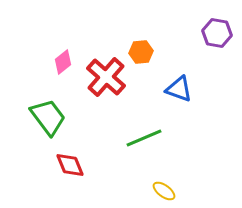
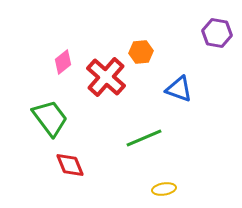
green trapezoid: moved 2 px right, 1 px down
yellow ellipse: moved 2 px up; rotated 45 degrees counterclockwise
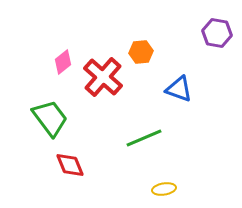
red cross: moved 3 px left
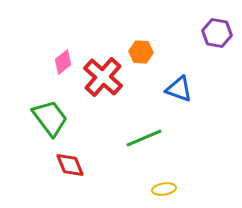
orange hexagon: rotated 10 degrees clockwise
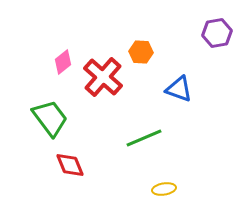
purple hexagon: rotated 20 degrees counterclockwise
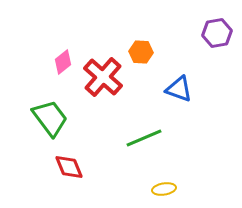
red diamond: moved 1 px left, 2 px down
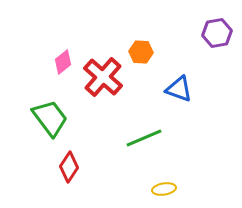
red diamond: rotated 56 degrees clockwise
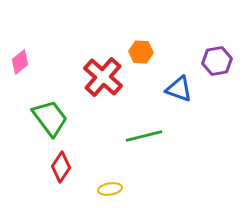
purple hexagon: moved 28 px down
pink diamond: moved 43 px left
green line: moved 2 px up; rotated 9 degrees clockwise
red diamond: moved 8 px left
yellow ellipse: moved 54 px left
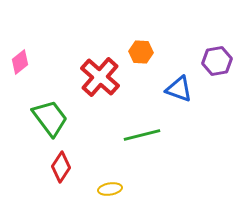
red cross: moved 3 px left
green line: moved 2 px left, 1 px up
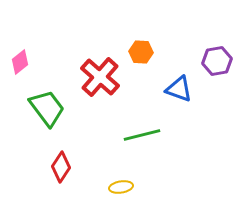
green trapezoid: moved 3 px left, 10 px up
yellow ellipse: moved 11 px right, 2 px up
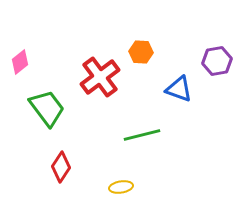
red cross: rotated 12 degrees clockwise
